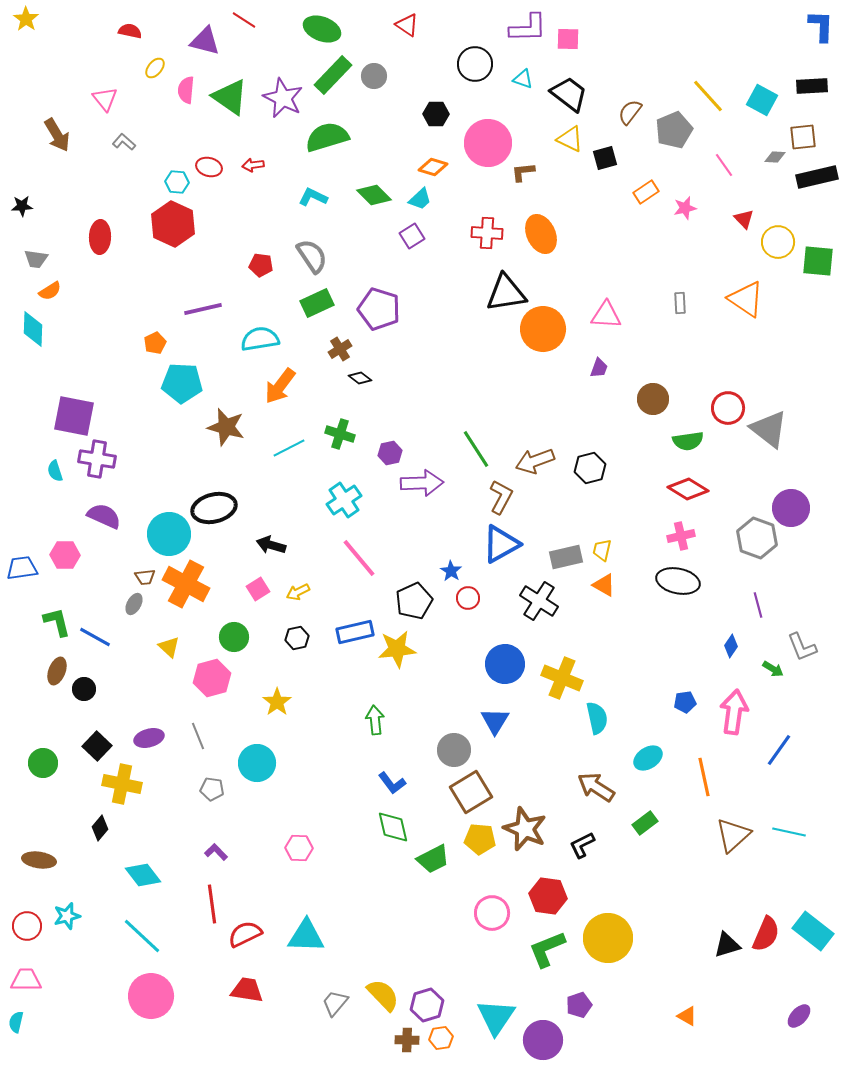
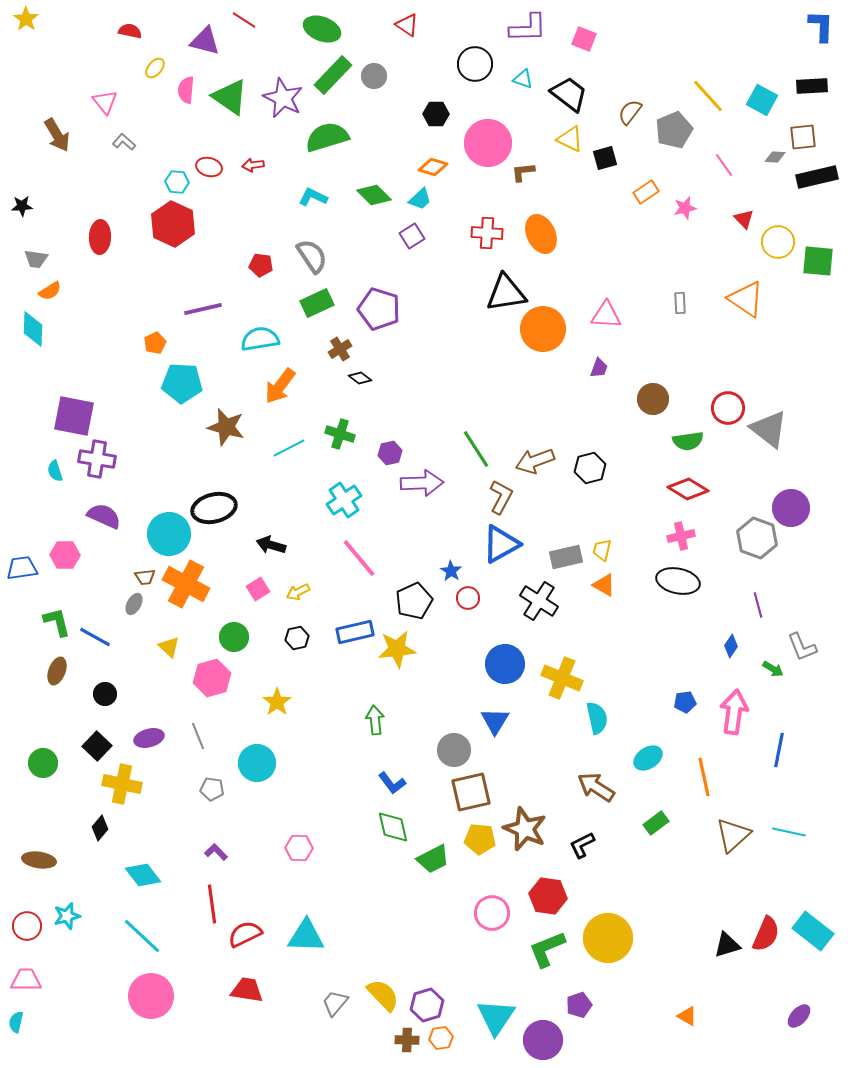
pink square at (568, 39): moved 16 px right; rotated 20 degrees clockwise
pink triangle at (105, 99): moved 3 px down
black circle at (84, 689): moved 21 px right, 5 px down
blue line at (779, 750): rotated 24 degrees counterclockwise
brown square at (471, 792): rotated 18 degrees clockwise
green rectangle at (645, 823): moved 11 px right
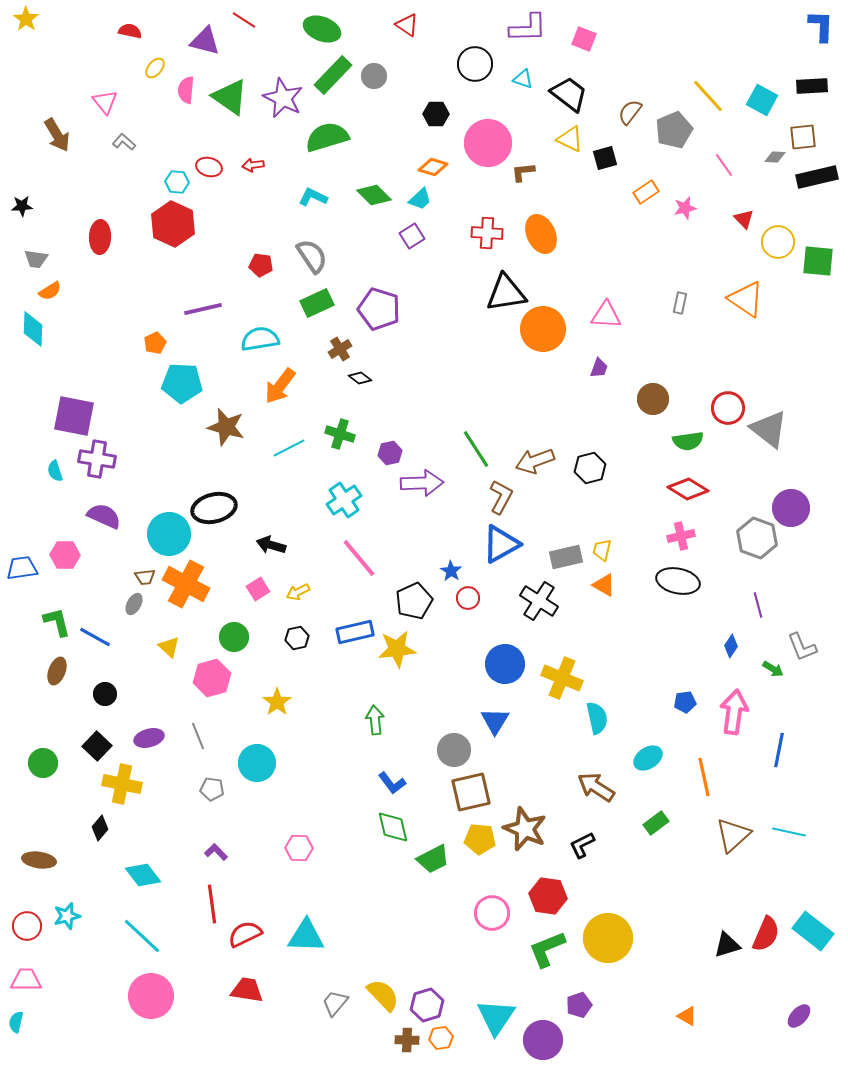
gray rectangle at (680, 303): rotated 15 degrees clockwise
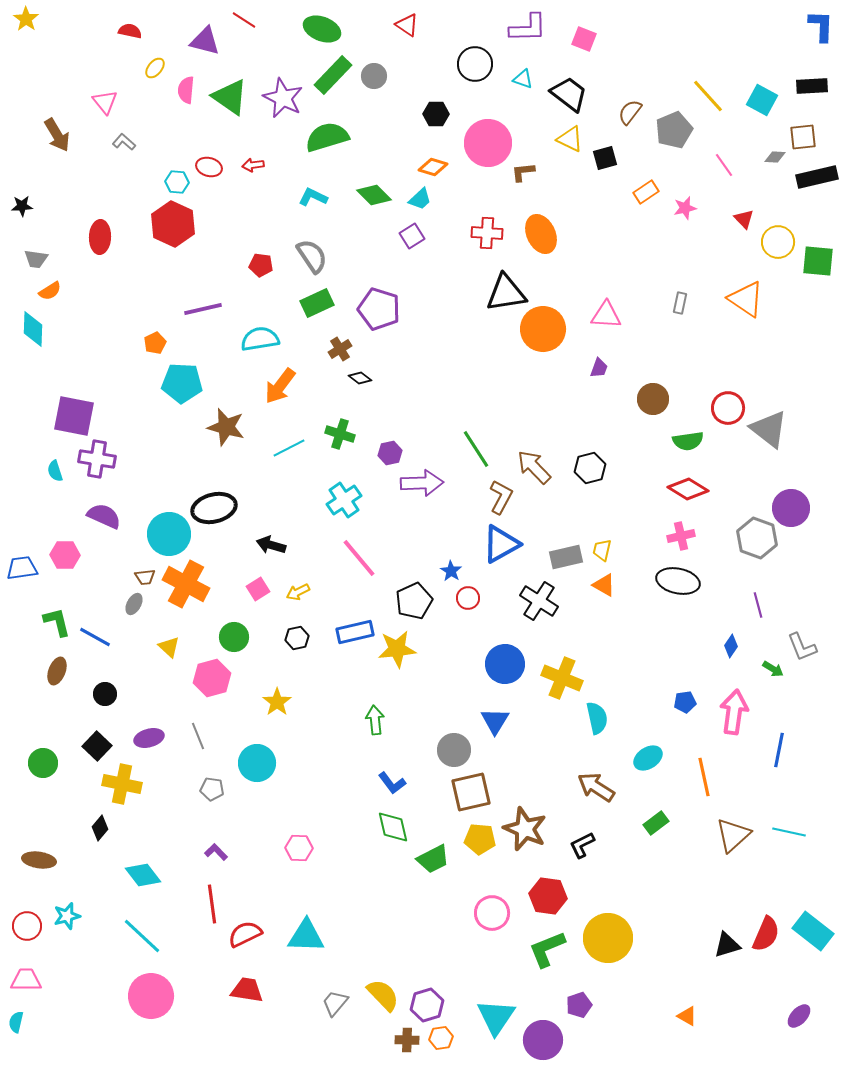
brown arrow at (535, 461): moved 1 px left, 6 px down; rotated 66 degrees clockwise
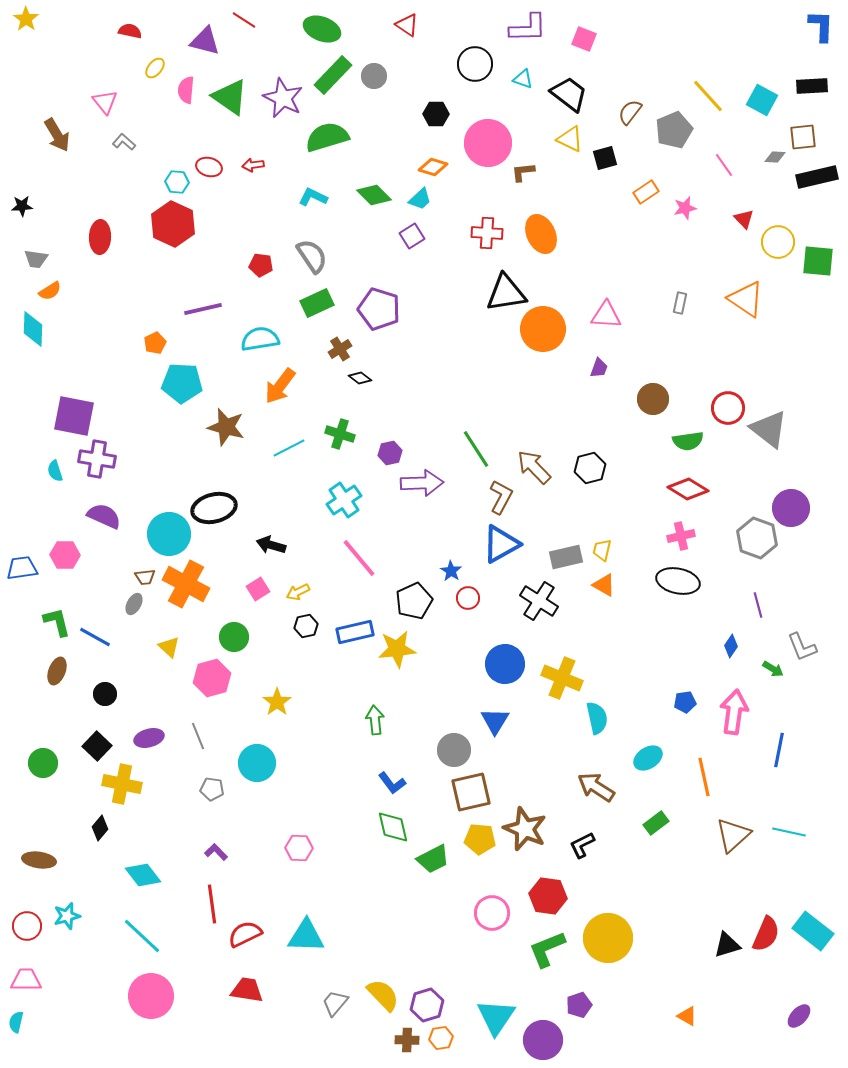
black hexagon at (297, 638): moved 9 px right, 12 px up
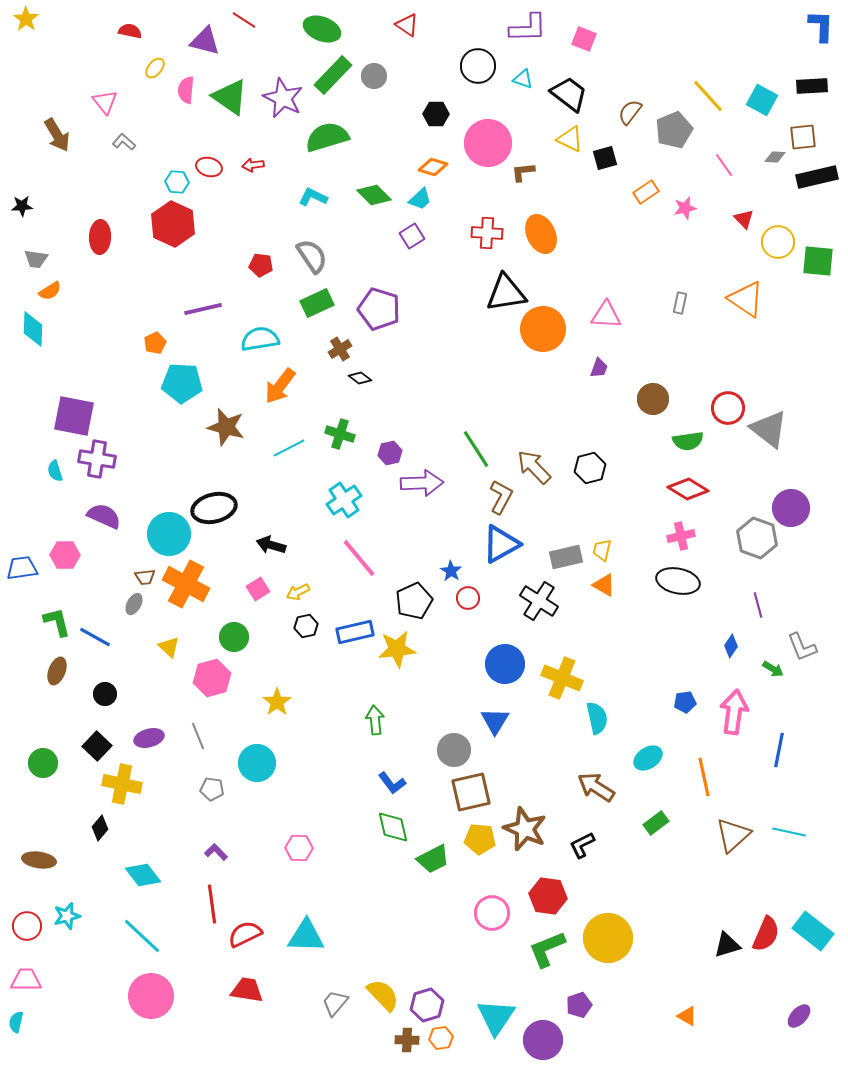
black circle at (475, 64): moved 3 px right, 2 px down
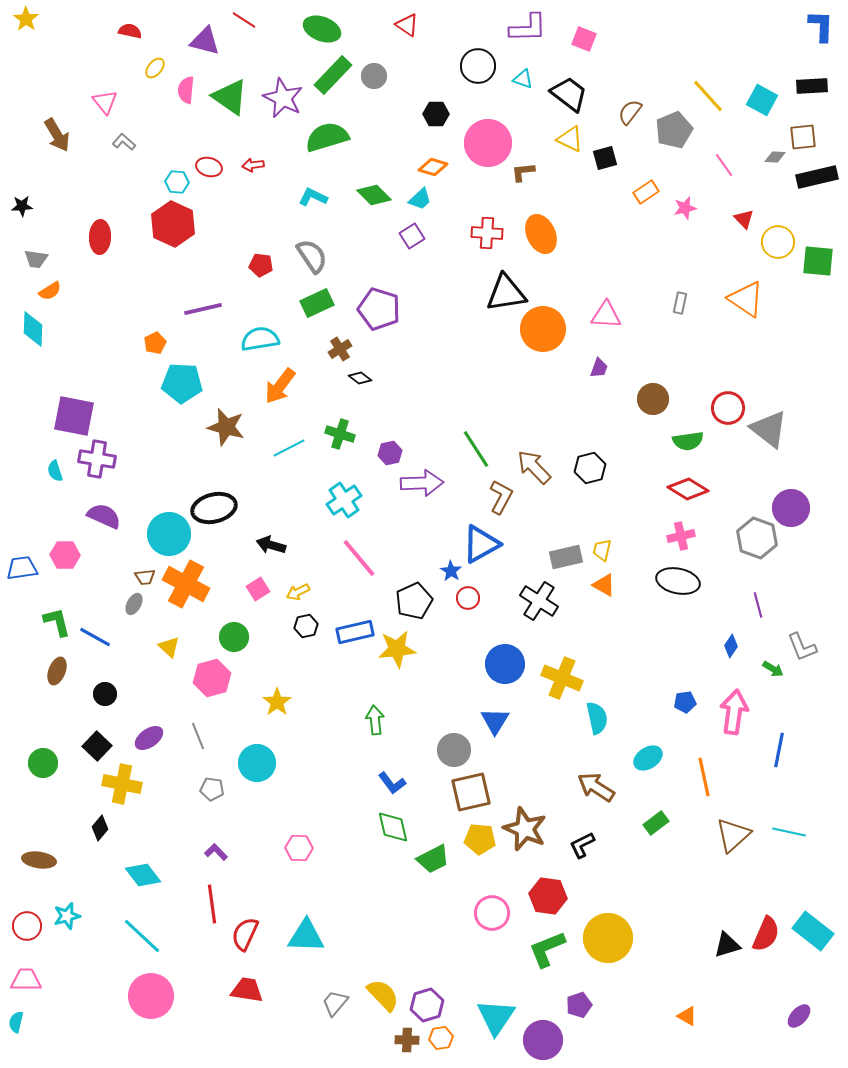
blue triangle at (501, 544): moved 20 px left
purple ellipse at (149, 738): rotated 20 degrees counterclockwise
red semicircle at (245, 934): rotated 40 degrees counterclockwise
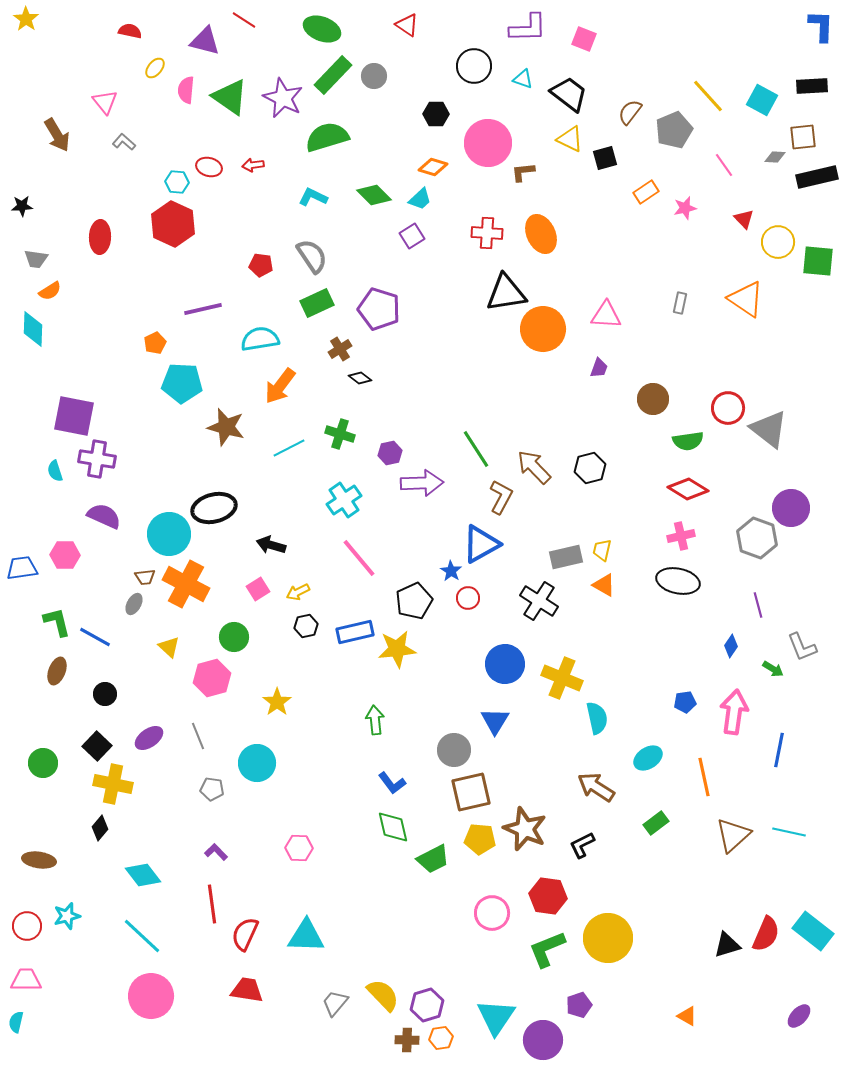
black circle at (478, 66): moved 4 px left
yellow cross at (122, 784): moved 9 px left
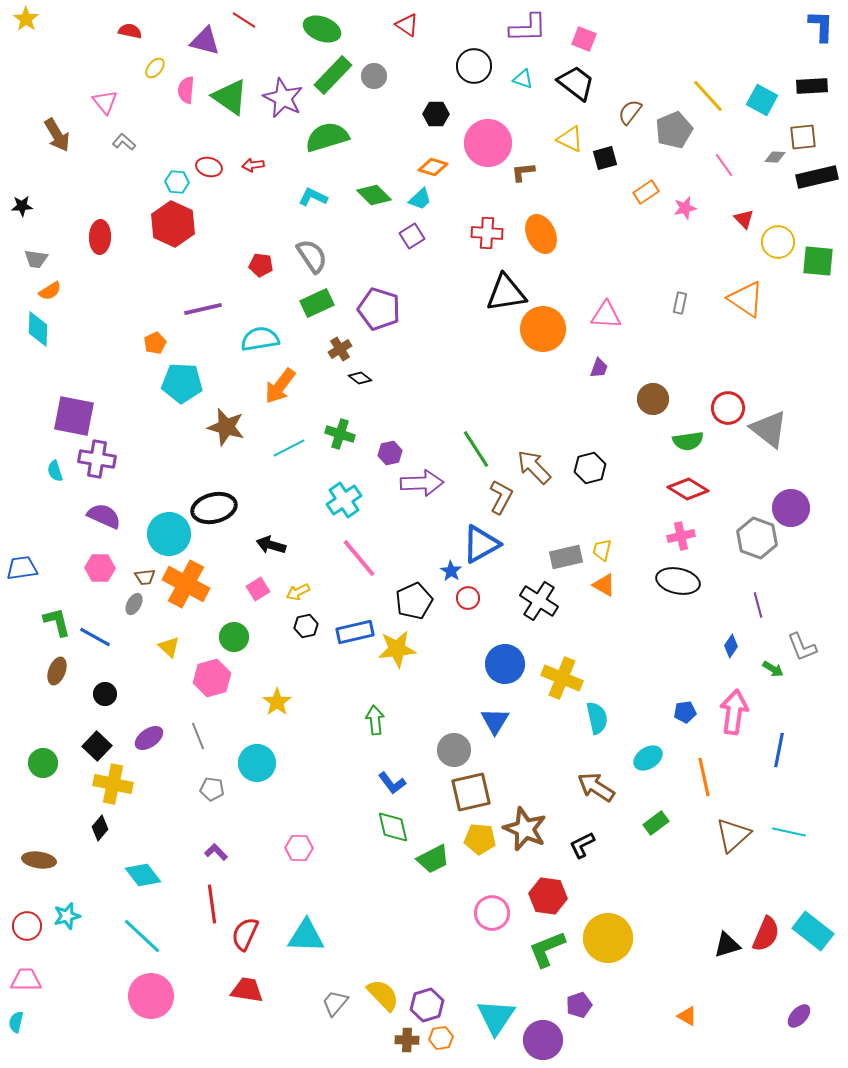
black trapezoid at (569, 94): moved 7 px right, 11 px up
cyan diamond at (33, 329): moved 5 px right
pink hexagon at (65, 555): moved 35 px right, 13 px down
blue pentagon at (685, 702): moved 10 px down
